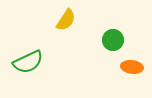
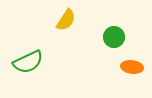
green circle: moved 1 px right, 3 px up
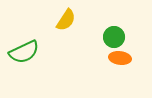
green semicircle: moved 4 px left, 10 px up
orange ellipse: moved 12 px left, 9 px up
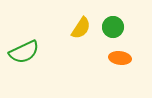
yellow semicircle: moved 15 px right, 8 px down
green circle: moved 1 px left, 10 px up
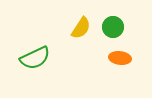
green semicircle: moved 11 px right, 6 px down
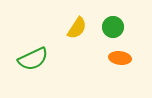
yellow semicircle: moved 4 px left
green semicircle: moved 2 px left, 1 px down
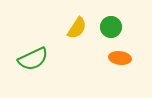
green circle: moved 2 px left
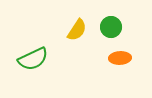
yellow semicircle: moved 2 px down
orange ellipse: rotated 10 degrees counterclockwise
